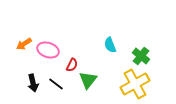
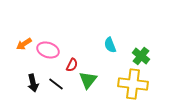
yellow cross: moved 2 px left; rotated 36 degrees clockwise
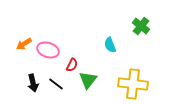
green cross: moved 30 px up
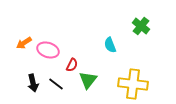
orange arrow: moved 1 px up
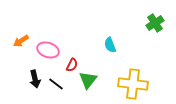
green cross: moved 14 px right, 3 px up; rotated 18 degrees clockwise
orange arrow: moved 3 px left, 2 px up
black arrow: moved 2 px right, 4 px up
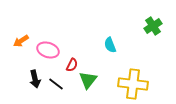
green cross: moved 2 px left, 3 px down
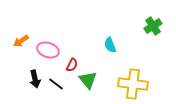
green triangle: rotated 18 degrees counterclockwise
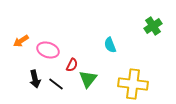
green triangle: moved 1 px up; rotated 18 degrees clockwise
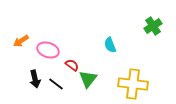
red semicircle: rotated 80 degrees counterclockwise
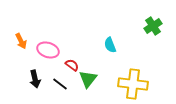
orange arrow: rotated 84 degrees counterclockwise
black line: moved 4 px right
